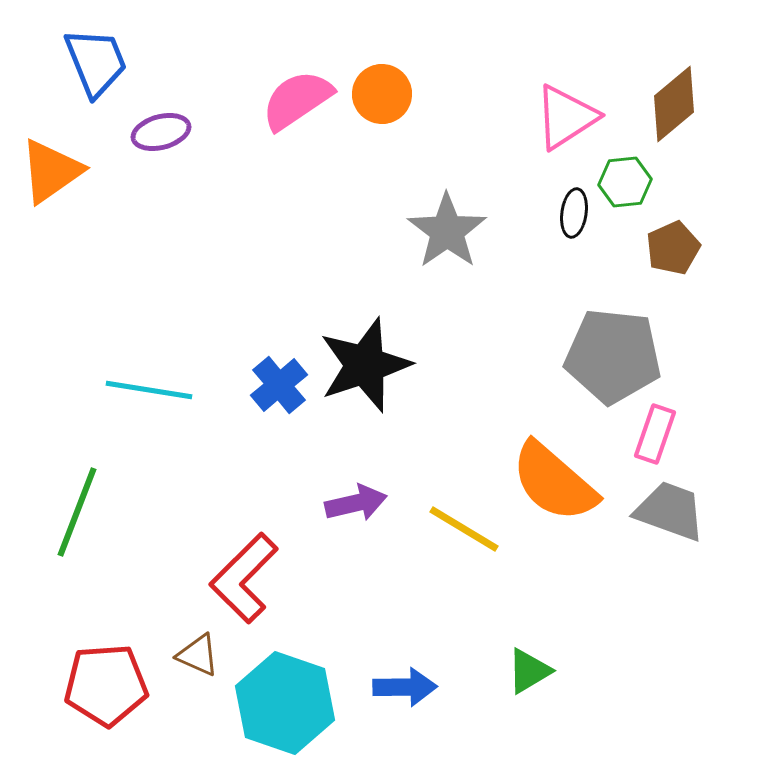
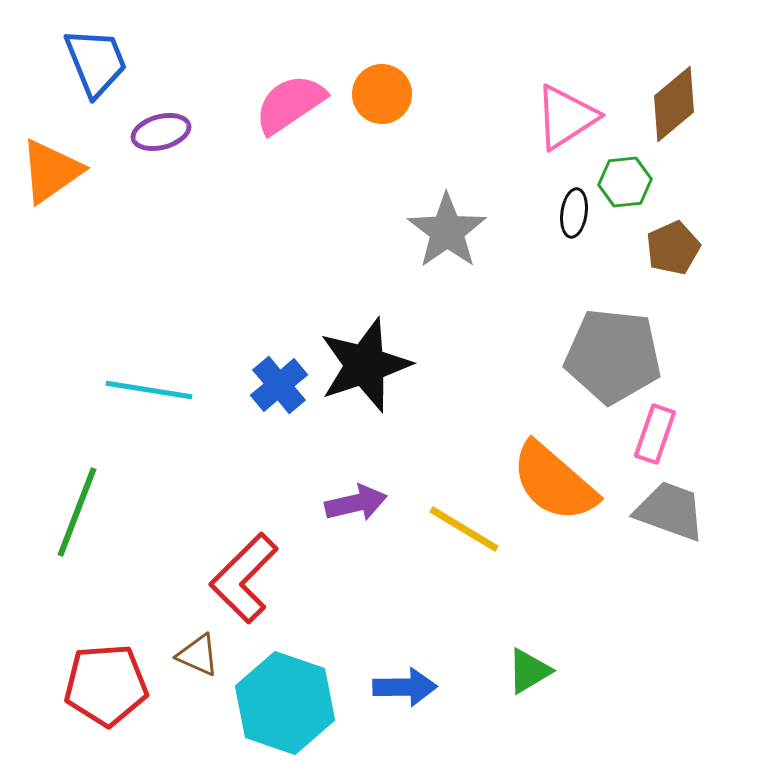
pink semicircle: moved 7 px left, 4 px down
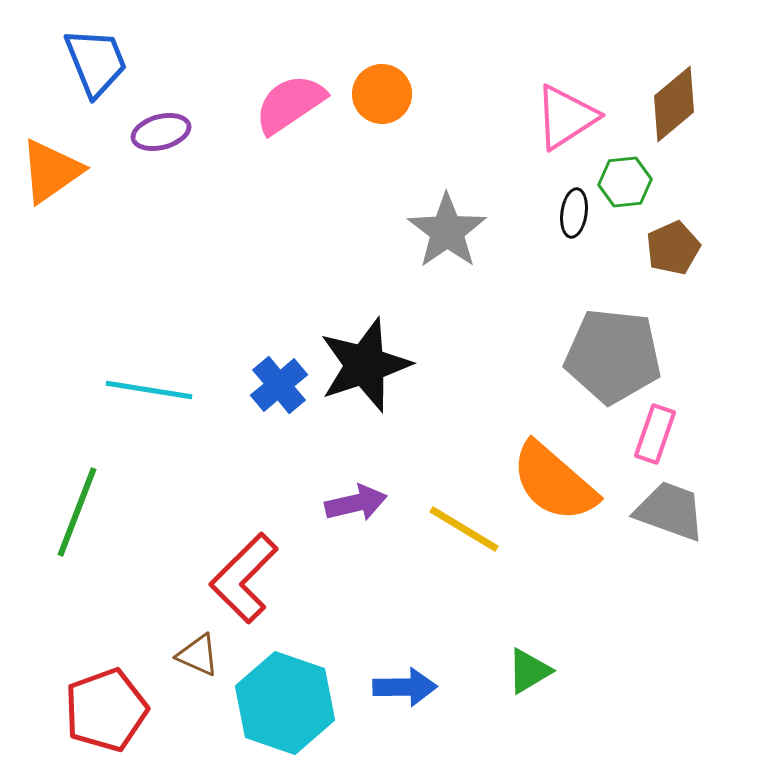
red pentagon: moved 25 px down; rotated 16 degrees counterclockwise
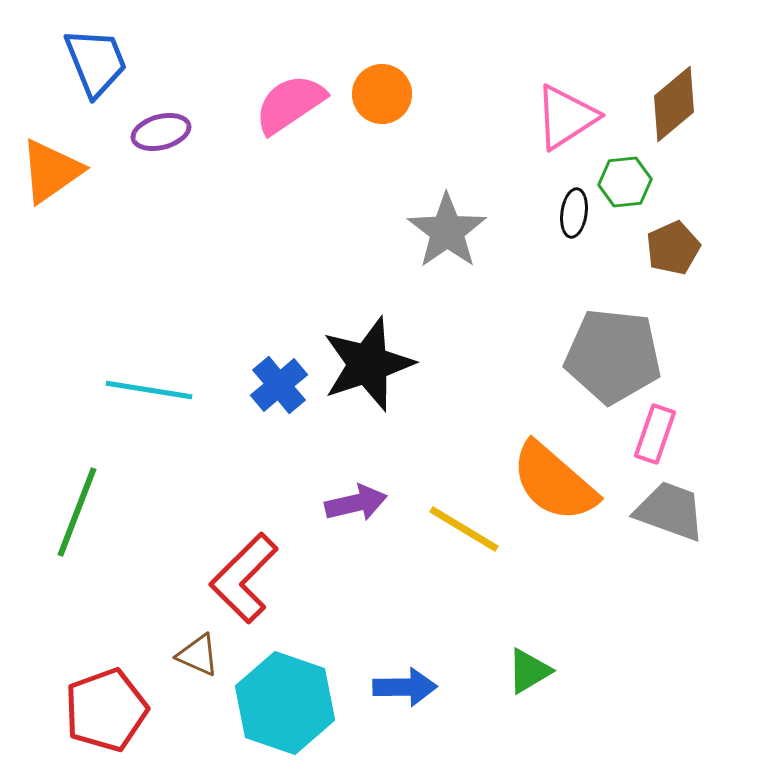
black star: moved 3 px right, 1 px up
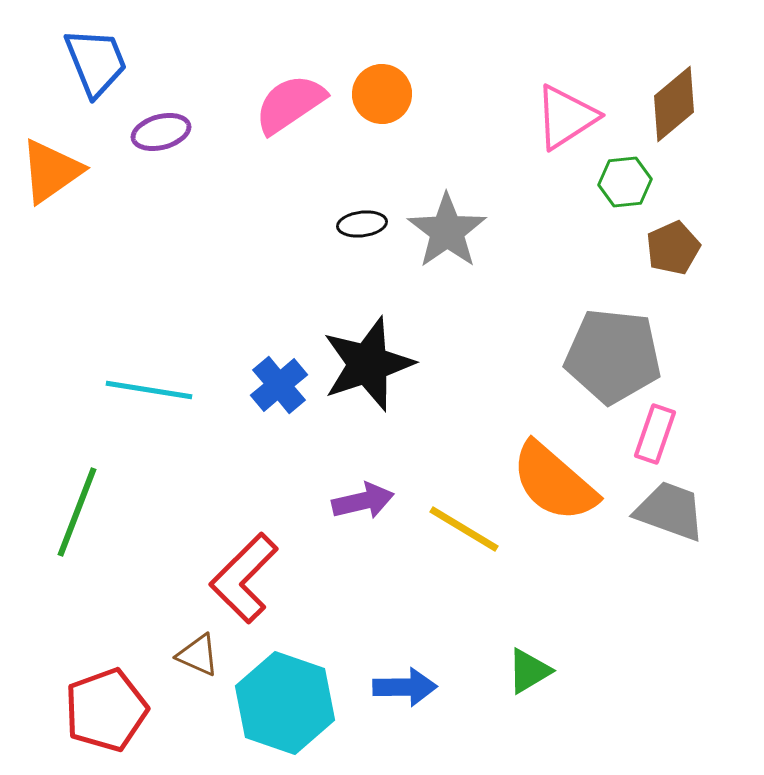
black ellipse: moved 212 px left, 11 px down; rotated 75 degrees clockwise
purple arrow: moved 7 px right, 2 px up
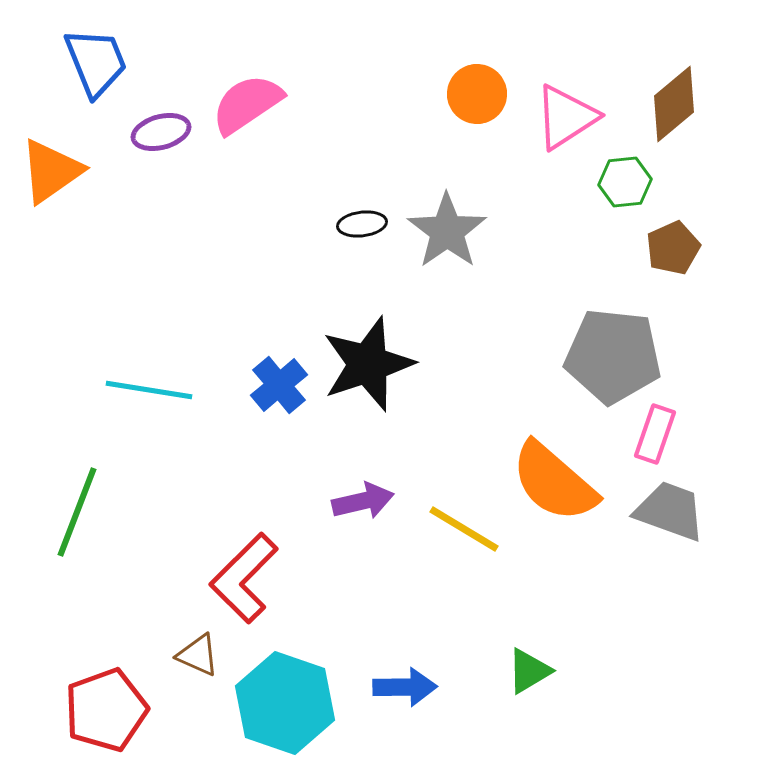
orange circle: moved 95 px right
pink semicircle: moved 43 px left
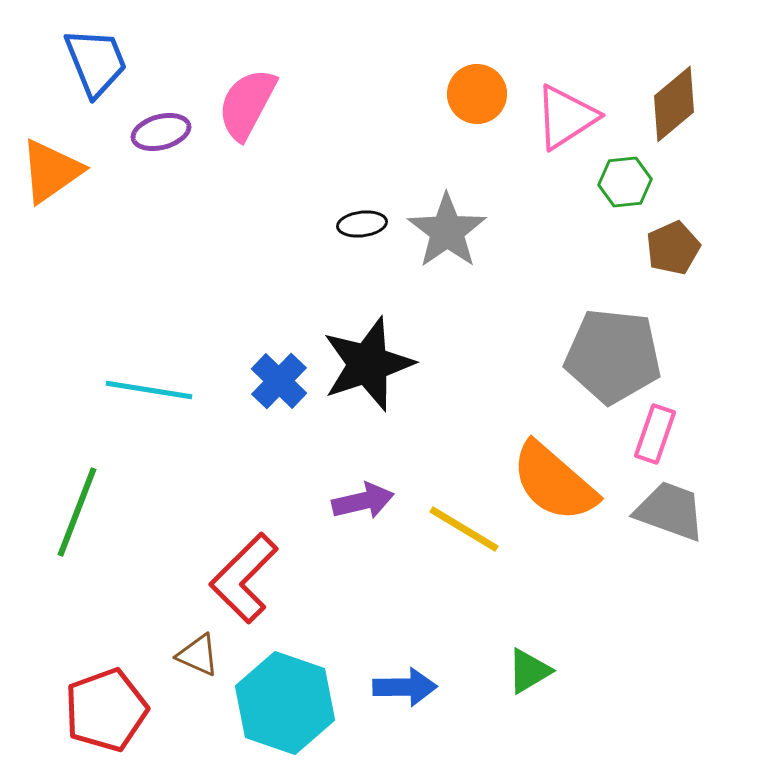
pink semicircle: rotated 28 degrees counterclockwise
blue cross: moved 4 px up; rotated 6 degrees counterclockwise
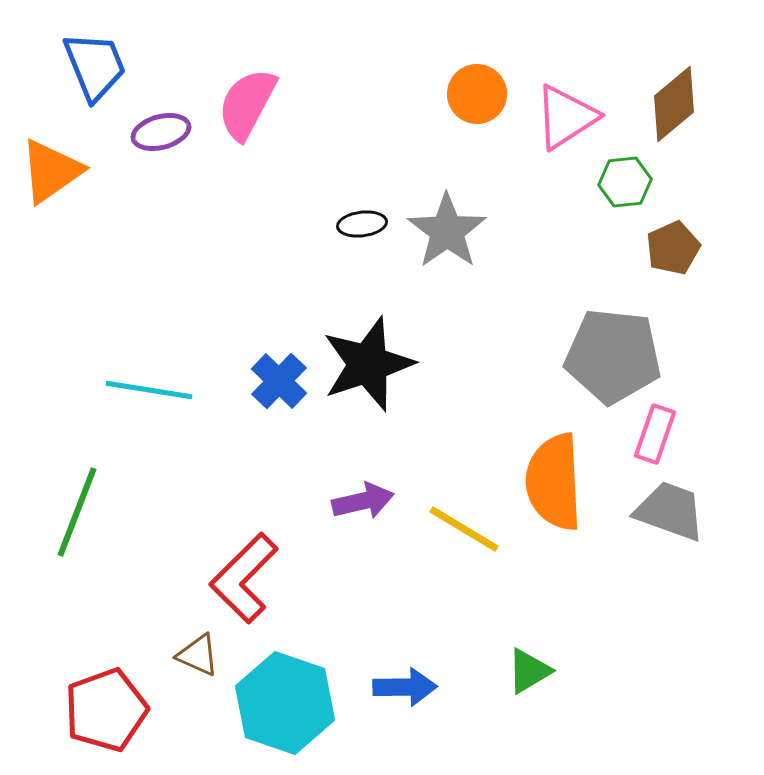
blue trapezoid: moved 1 px left, 4 px down
orange semicircle: rotated 46 degrees clockwise
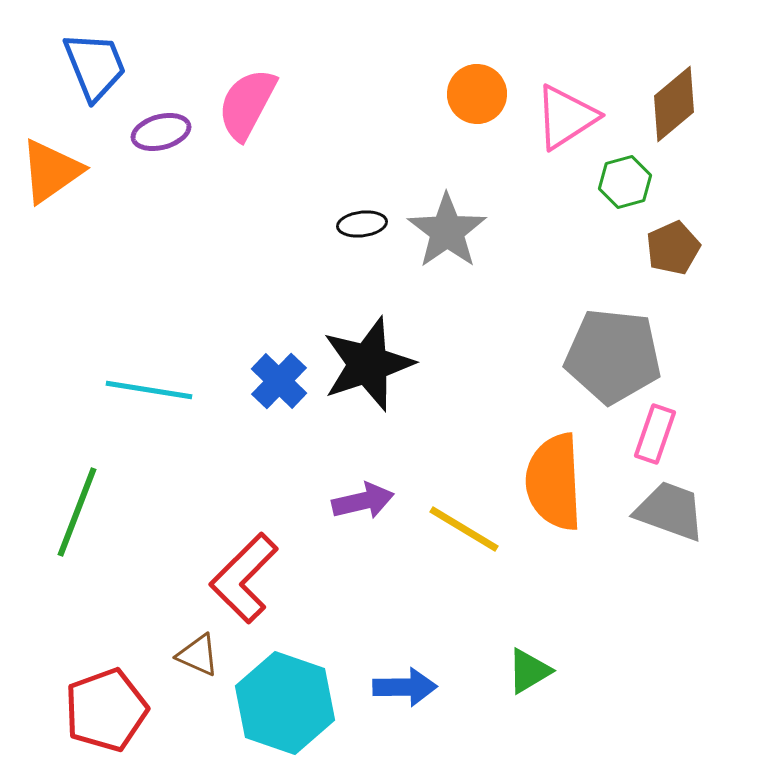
green hexagon: rotated 9 degrees counterclockwise
